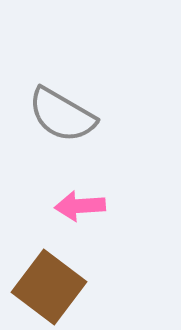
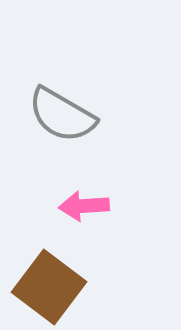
pink arrow: moved 4 px right
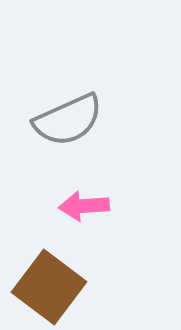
gray semicircle: moved 6 px right, 5 px down; rotated 54 degrees counterclockwise
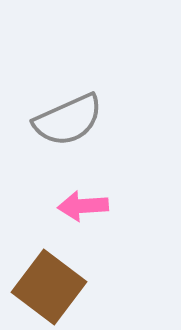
pink arrow: moved 1 px left
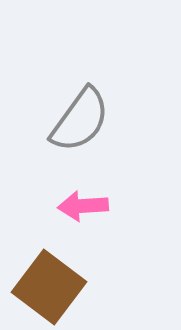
gray semicircle: moved 12 px right; rotated 30 degrees counterclockwise
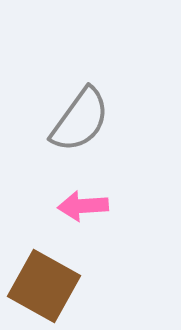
brown square: moved 5 px left, 1 px up; rotated 8 degrees counterclockwise
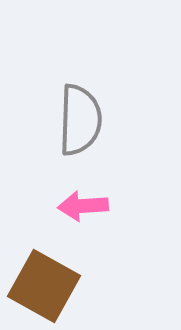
gray semicircle: rotated 34 degrees counterclockwise
